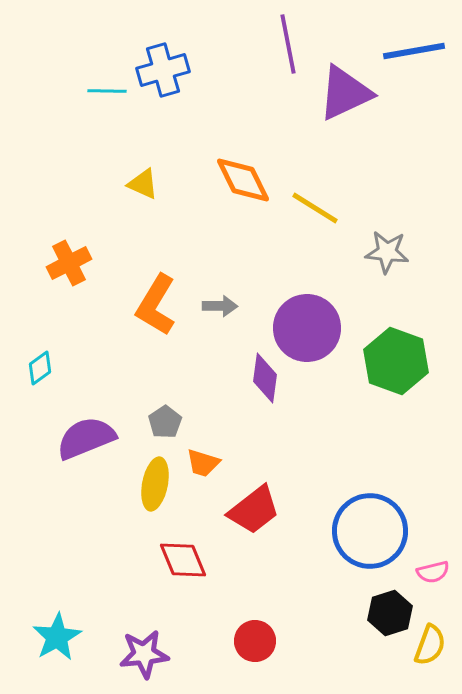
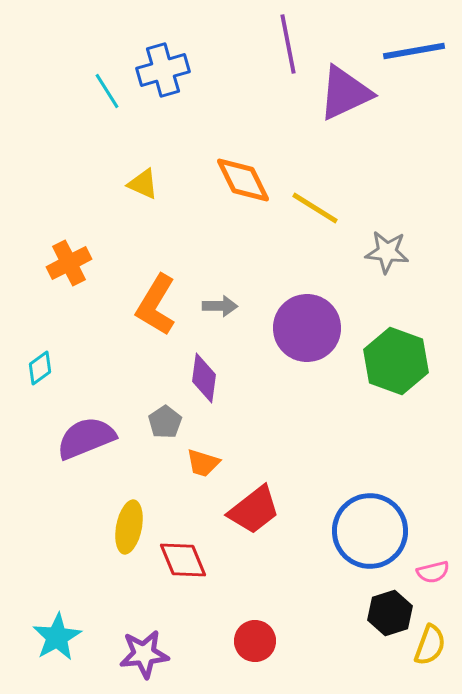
cyan line: rotated 57 degrees clockwise
purple diamond: moved 61 px left
yellow ellipse: moved 26 px left, 43 px down
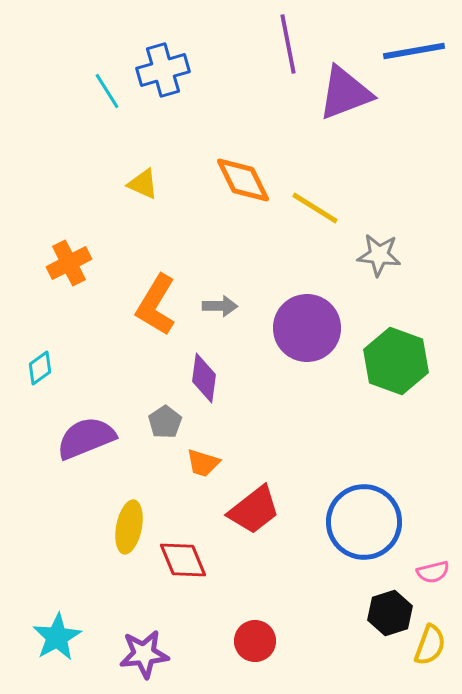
purple triangle: rotated 4 degrees clockwise
gray star: moved 8 px left, 3 px down
blue circle: moved 6 px left, 9 px up
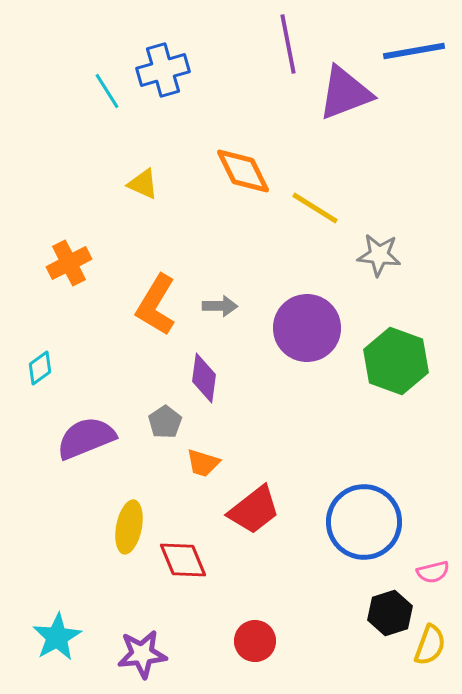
orange diamond: moved 9 px up
purple star: moved 2 px left
